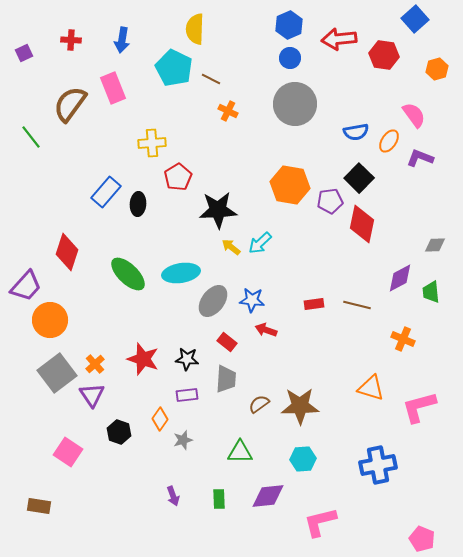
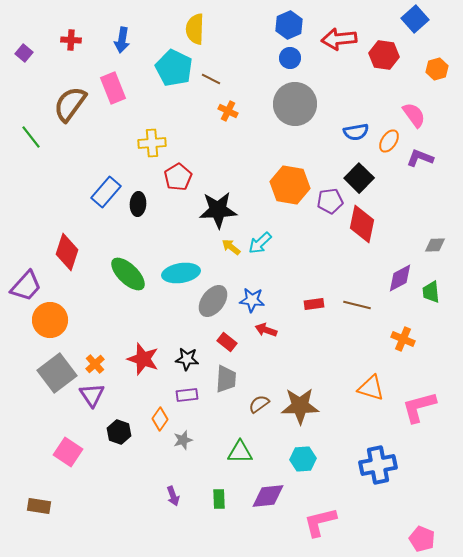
purple square at (24, 53): rotated 24 degrees counterclockwise
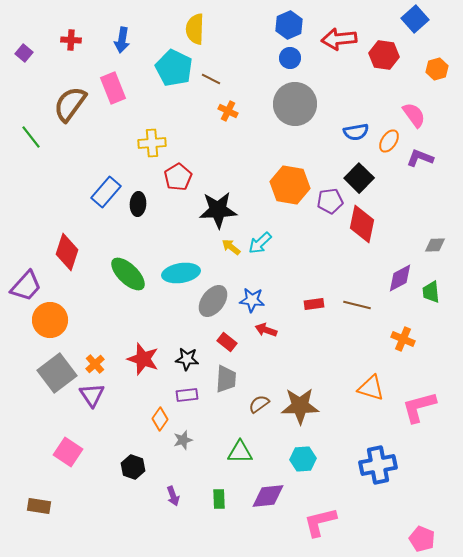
black hexagon at (119, 432): moved 14 px right, 35 px down
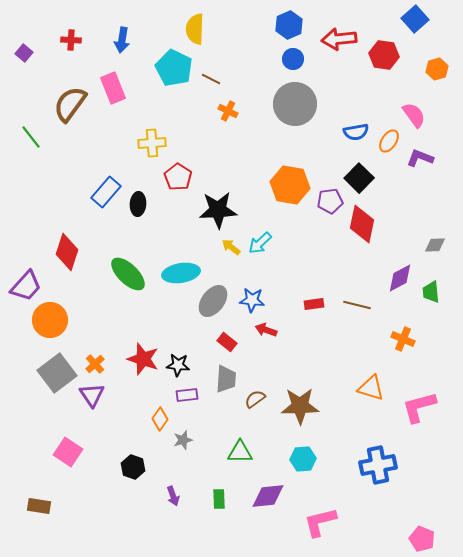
blue circle at (290, 58): moved 3 px right, 1 px down
red pentagon at (178, 177): rotated 8 degrees counterclockwise
black star at (187, 359): moved 9 px left, 6 px down
brown semicircle at (259, 404): moved 4 px left, 5 px up
